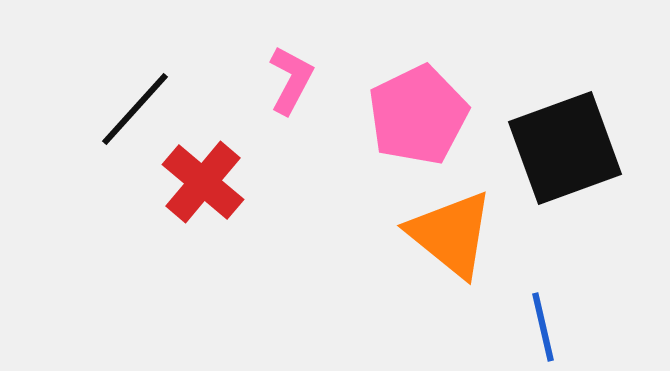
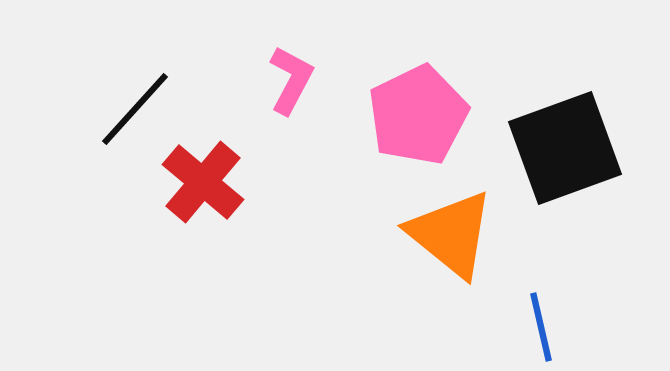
blue line: moved 2 px left
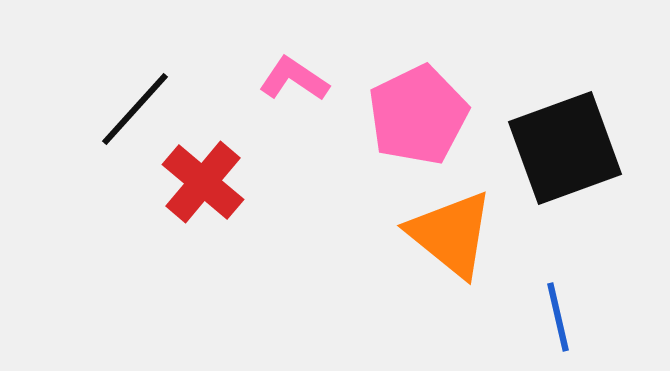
pink L-shape: moved 3 px right, 1 px up; rotated 84 degrees counterclockwise
blue line: moved 17 px right, 10 px up
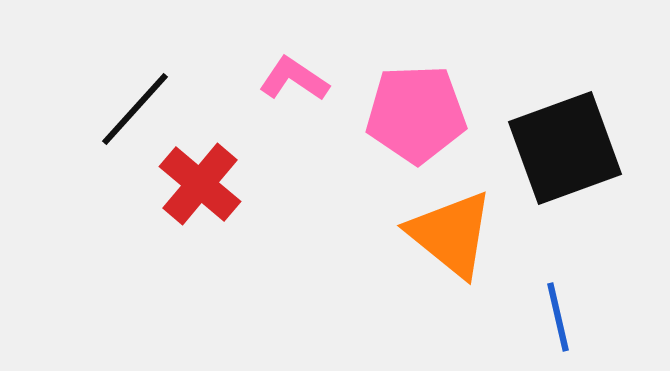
pink pentagon: moved 2 px left, 1 px up; rotated 24 degrees clockwise
red cross: moved 3 px left, 2 px down
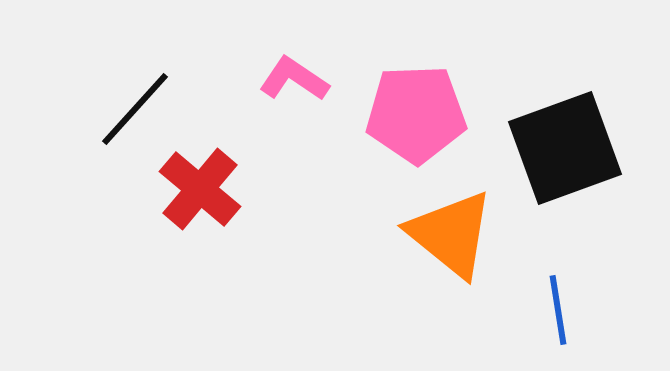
red cross: moved 5 px down
blue line: moved 7 px up; rotated 4 degrees clockwise
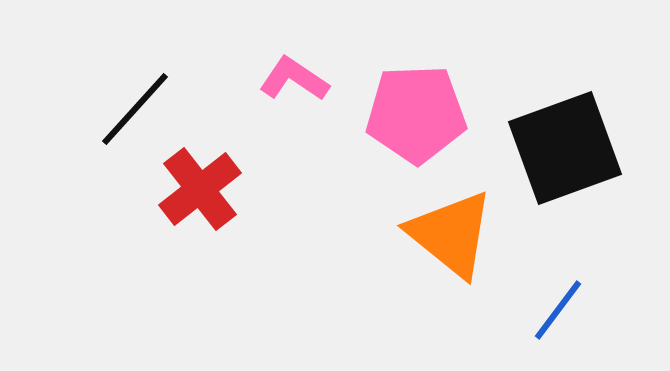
red cross: rotated 12 degrees clockwise
blue line: rotated 46 degrees clockwise
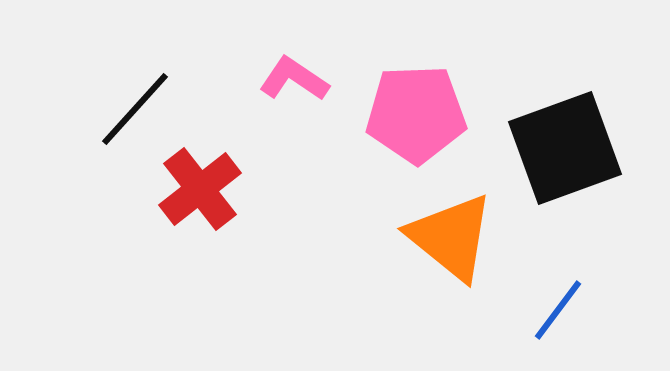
orange triangle: moved 3 px down
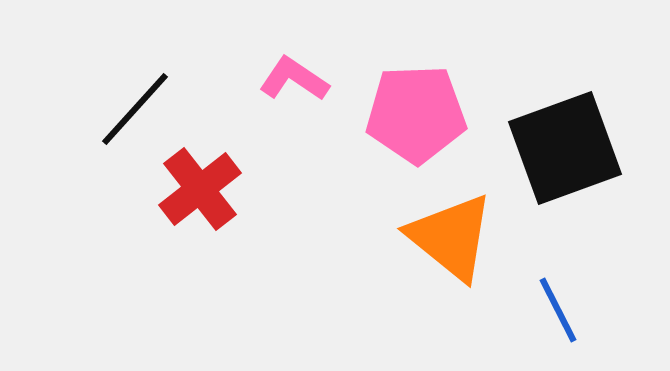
blue line: rotated 64 degrees counterclockwise
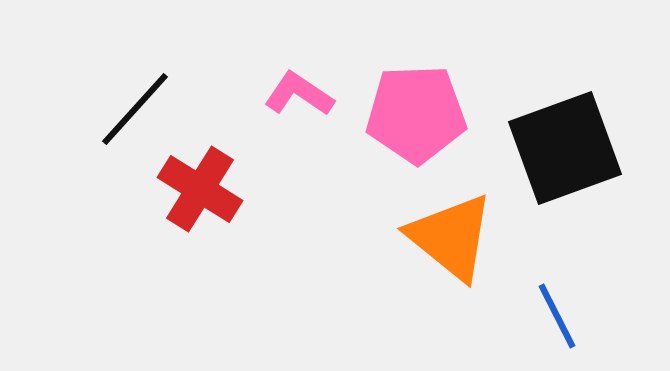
pink L-shape: moved 5 px right, 15 px down
red cross: rotated 20 degrees counterclockwise
blue line: moved 1 px left, 6 px down
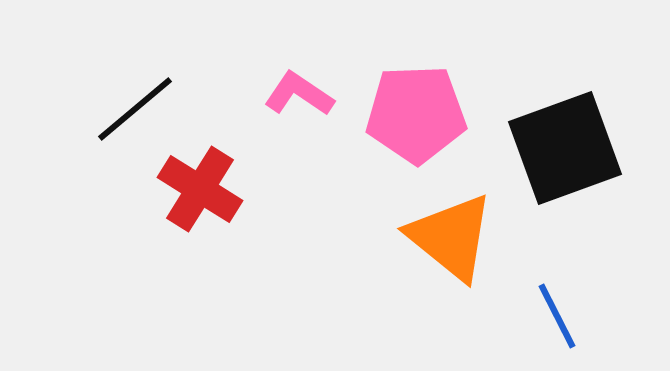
black line: rotated 8 degrees clockwise
